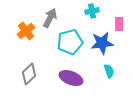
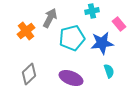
pink rectangle: rotated 40 degrees counterclockwise
cyan pentagon: moved 2 px right, 4 px up
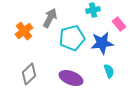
cyan cross: moved 1 px right, 1 px up
orange cross: moved 2 px left
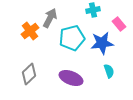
orange cross: moved 6 px right
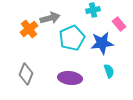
gray arrow: rotated 48 degrees clockwise
orange cross: moved 1 px left, 2 px up
cyan pentagon: rotated 10 degrees counterclockwise
gray diamond: moved 3 px left; rotated 25 degrees counterclockwise
purple ellipse: moved 1 px left; rotated 15 degrees counterclockwise
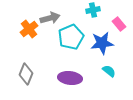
cyan pentagon: moved 1 px left, 1 px up
cyan semicircle: rotated 32 degrees counterclockwise
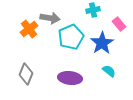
gray arrow: rotated 24 degrees clockwise
blue star: rotated 25 degrees counterclockwise
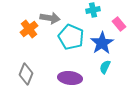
cyan pentagon: rotated 25 degrees counterclockwise
cyan semicircle: moved 4 px left, 4 px up; rotated 104 degrees counterclockwise
